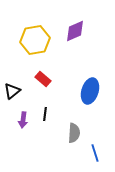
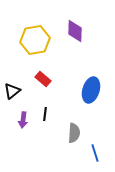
purple diamond: rotated 65 degrees counterclockwise
blue ellipse: moved 1 px right, 1 px up
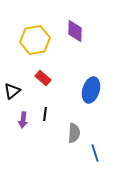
red rectangle: moved 1 px up
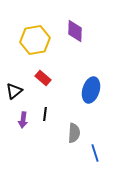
black triangle: moved 2 px right
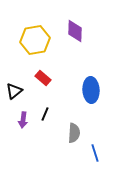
blue ellipse: rotated 20 degrees counterclockwise
black line: rotated 16 degrees clockwise
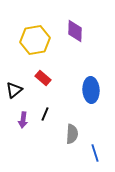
black triangle: moved 1 px up
gray semicircle: moved 2 px left, 1 px down
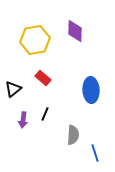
black triangle: moved 1 px left, 1 px up
gray semicircle: moved 1 px right, 1 px down
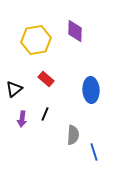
yellow hexagon: moved 1 px right
red rectangle: moved 3 px right, 1 px down
black triangle: moved 1 px right
purple arrow: moved 1 px left, 1 px up
blue line: moved 1 px left, 1 px up
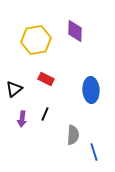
red rectangle: rotated 14 degrees counterclockwise
